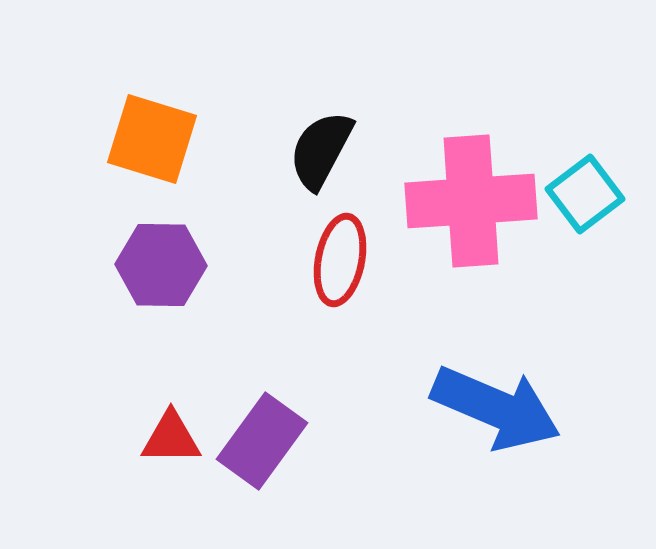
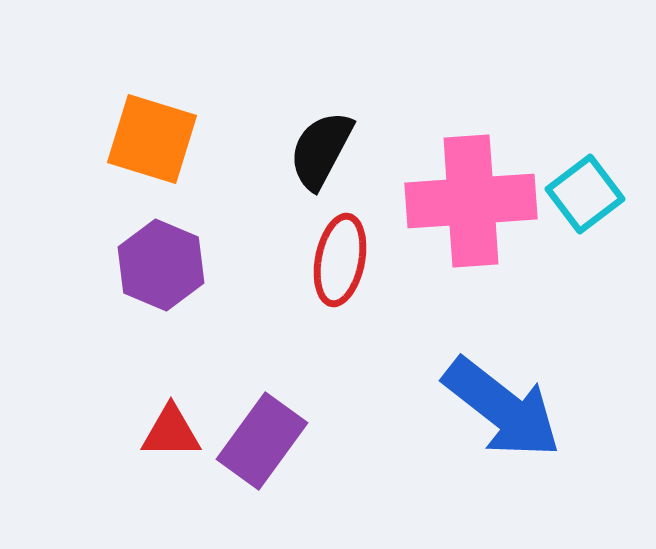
purple hexagon: rotated 22 degrees clockwise
blue arrow: moved 6 px right; rotated 15 degrees clockwise
red triangle: moved 6 px up
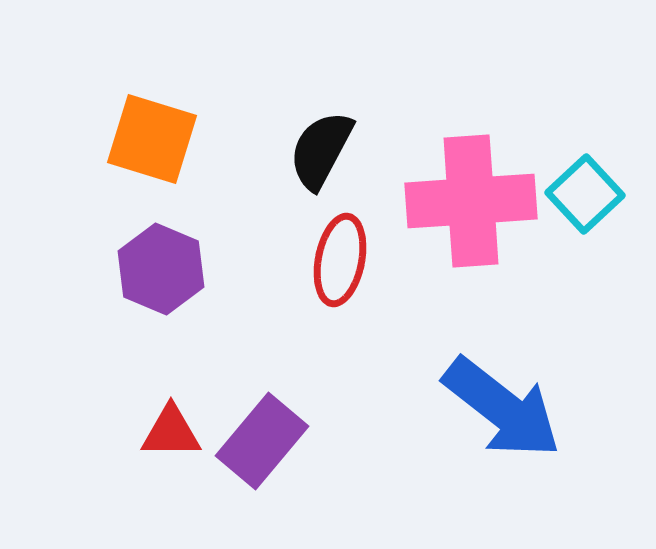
cyan square: rotated 6 degrees counterclockwise
purple hexagon: moved 4 px down
purple rectangle: rotated 4 degrees clockwise
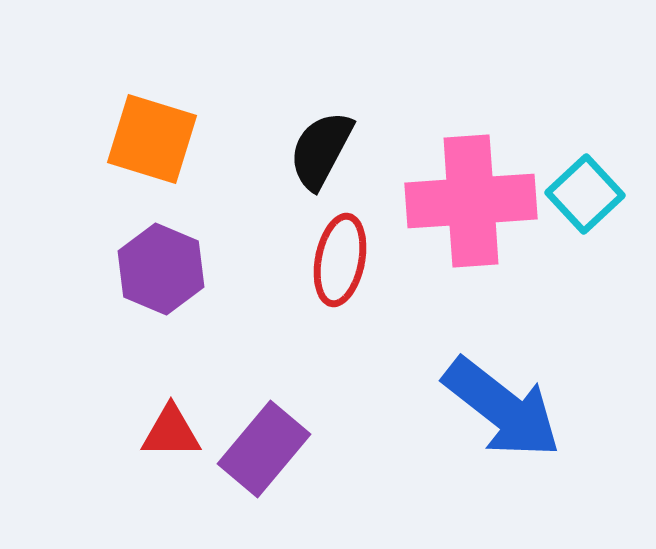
purple rectangle: moved 2 px right, 8 px down
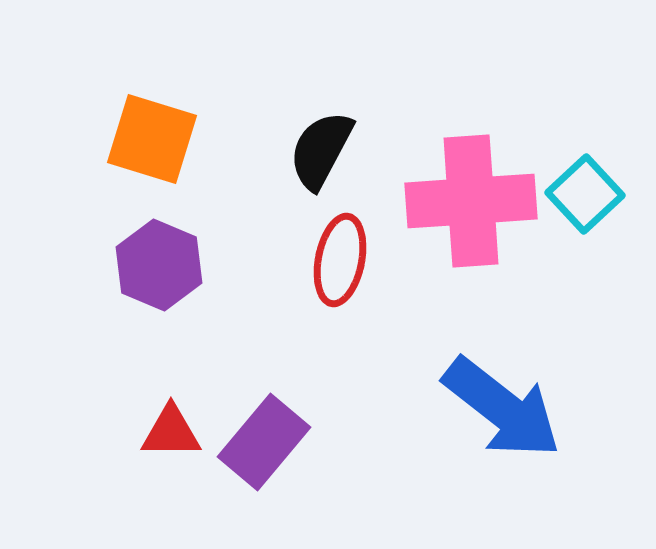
purple hexagon: moved 2 px left, 4 px up
purple rectangle: moved 7 px up
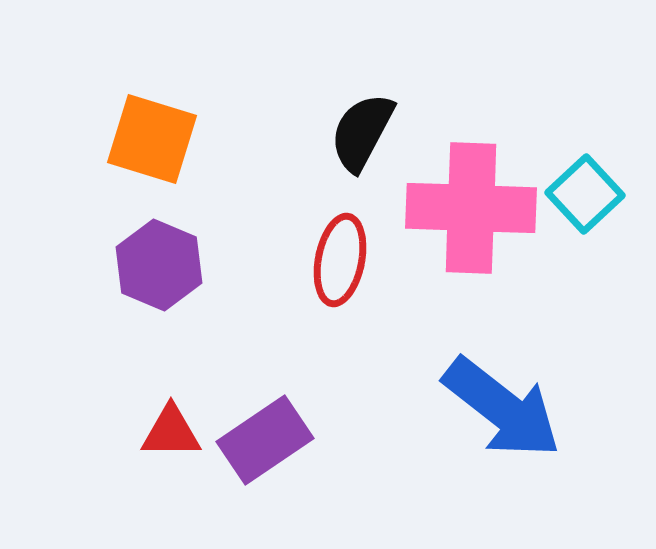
black semicircle: moved 41 px right, 18 px up
pink cross: moved 7 px down; rotated 6 degrees clockwise
purple rectangle: moved 1 px right, 2 px up; rotated 16 degrees clockwise
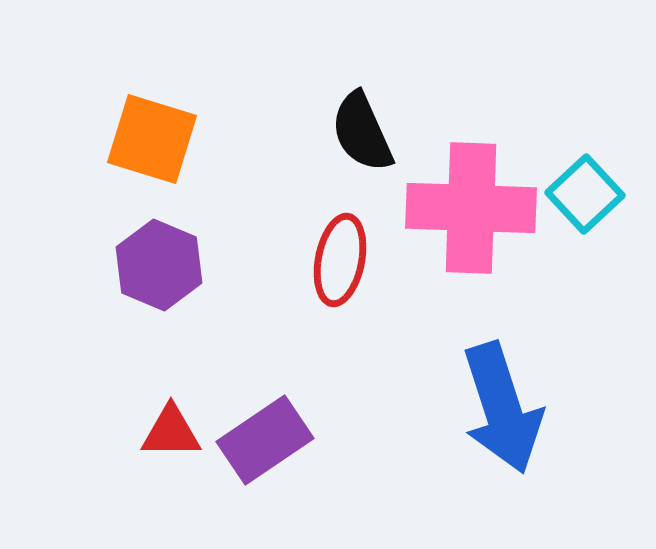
black semicircle: rotated 52 degrees counterclockwise
blue arrow: rotated 34 degrees clockwise
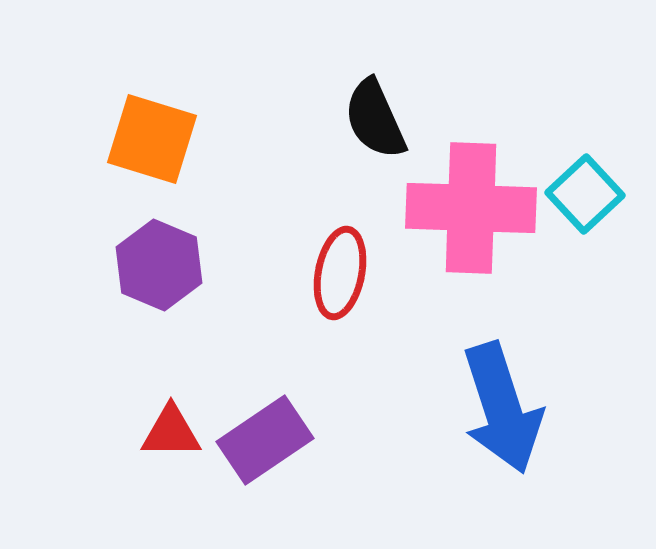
black semicircle: moved 13 px right, 13 px up
red ellipse: moved 13 px down
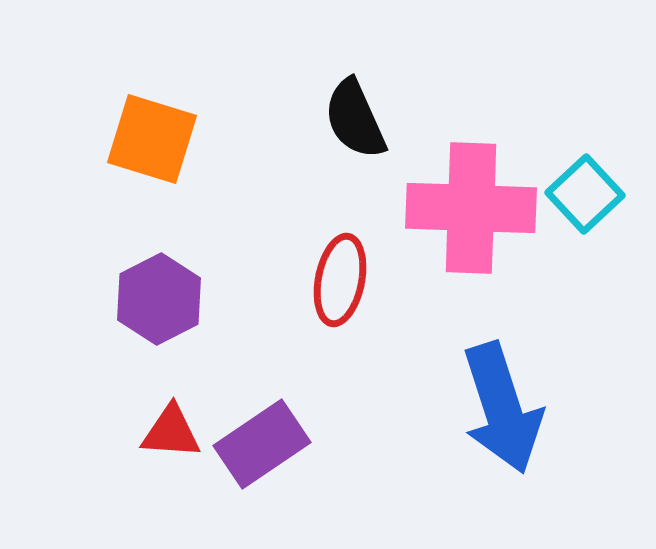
black semicircle: moved 20 px left
purple hexagon: moved 34 px down; rotated 10 degrees clockwise
red ellipse: moved 7 px down
red triangle: rotated 4 degrees clockwise
purple rectangle: moved 3 px left, 4 px down
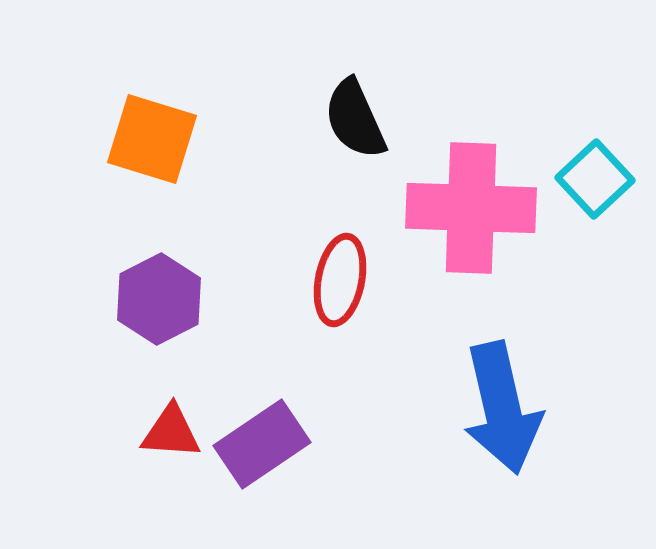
cyan square: moved 10 px right, 15 px up
blue arrow: rotated 5 degrees clockwise
